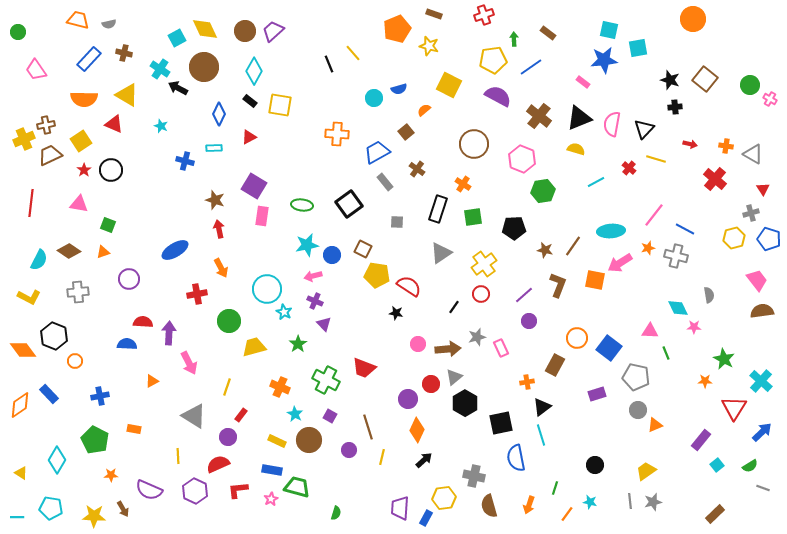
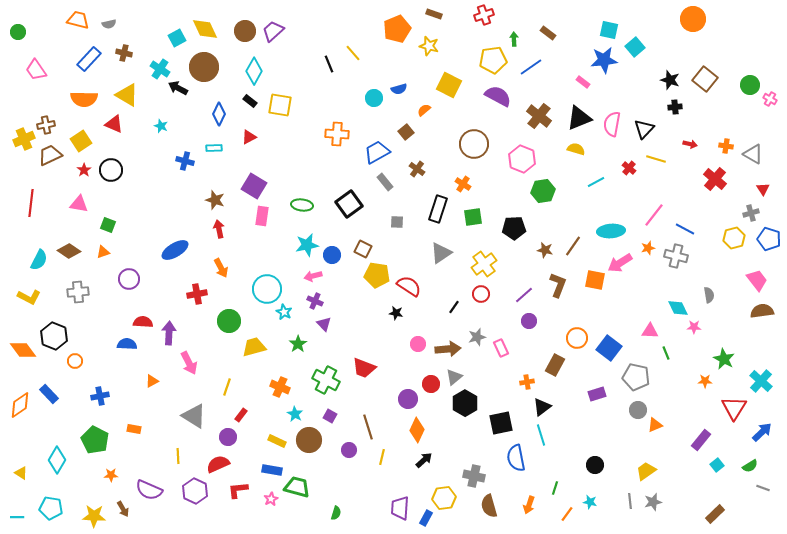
cyan square at (638, 48): moved 3 px left, 1 px up; rotated 30 degrees counterclockwise
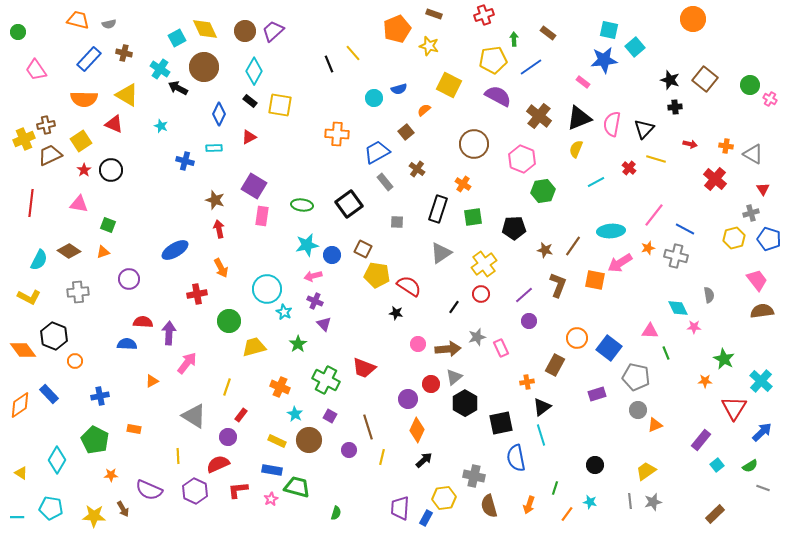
yellow semicircle at (576, 149): rotated 84 degrees counterclockwise
pink arrow at (189, 363): moved 2 px left; rotated 115 degrees counterclockwise
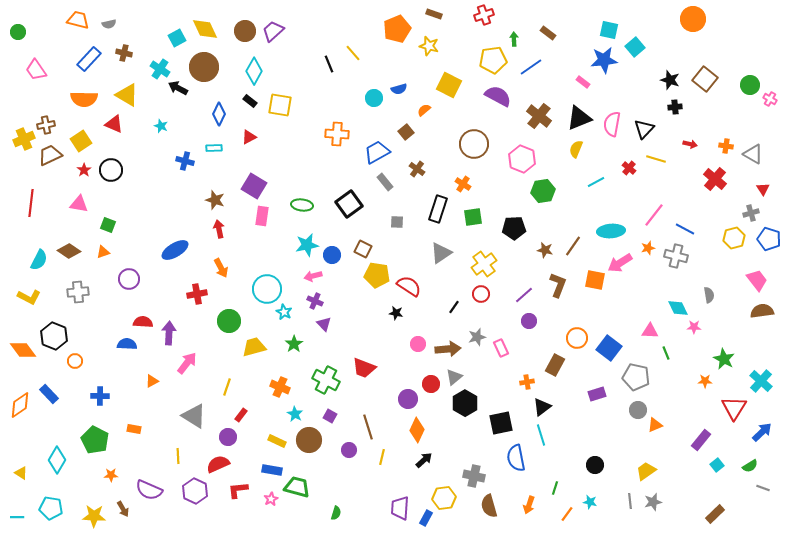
green star at (298, 344): moved 4 px left
blue cross at (100, 396): rotated 12 degrees clockwise
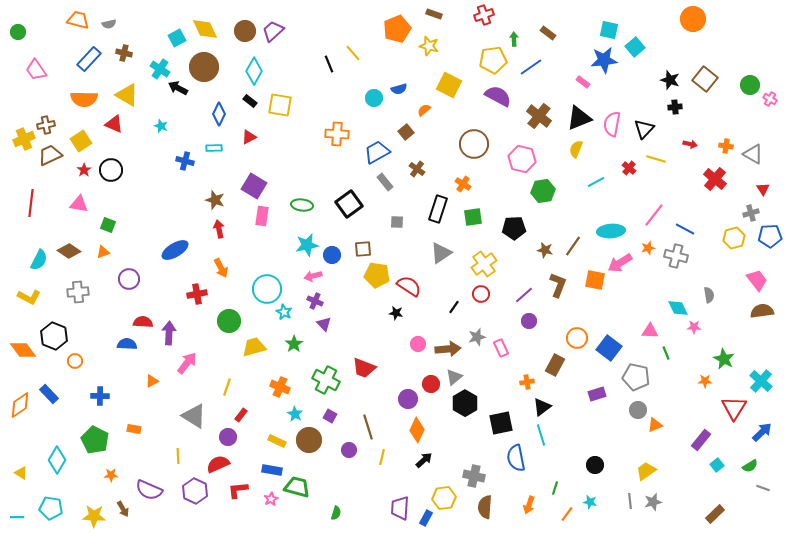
pink hexagon at (522, 159): rotated 8 degrees counterclockwise
blue pentagon at (769, 239): moved 1 px right, 3 px up; rotated 20 degrees counterclockwise
brown square at (363, 249): rotated 30 degrees counterclockwise
brown semicircle at (489, 506): moved 4 px left, 1 px down; rotated 20 degrees clockwise
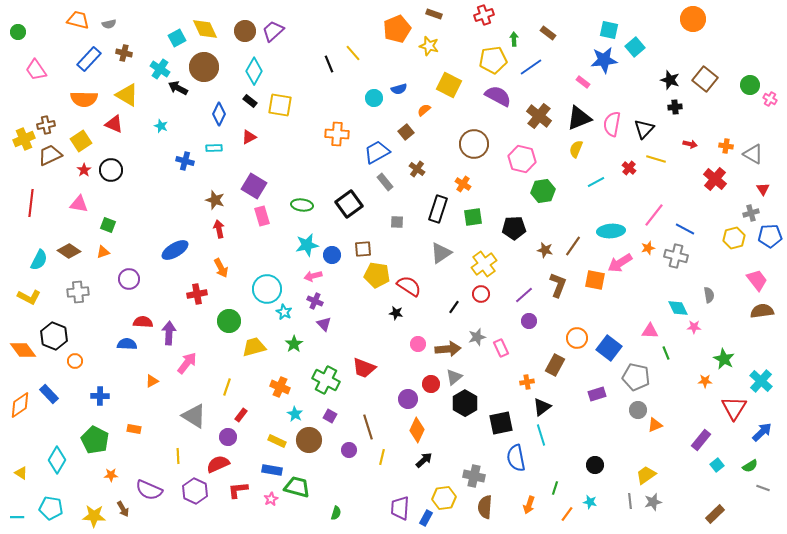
pink rectangle at (262, 216): rotated 24 degrees counterclockwise
yellow trapezoid at (646, 471): moved 4 px down
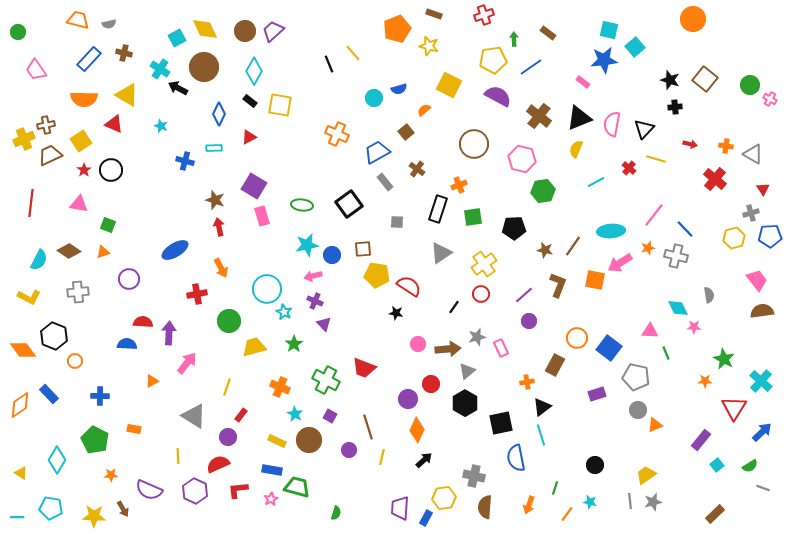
orange cross at (337, 134): rotated 20 degrees clockwise
orange cross at (463, 184): moved 4 px left, 1 px down; rotated 35 degrees clockwise
red arrow at (219, 229): moved 2 px up
blue line at (685, 229): rotated 18 degrees clockwise
gray triangle at (454, 377): moved 13 px right, 6 px up
